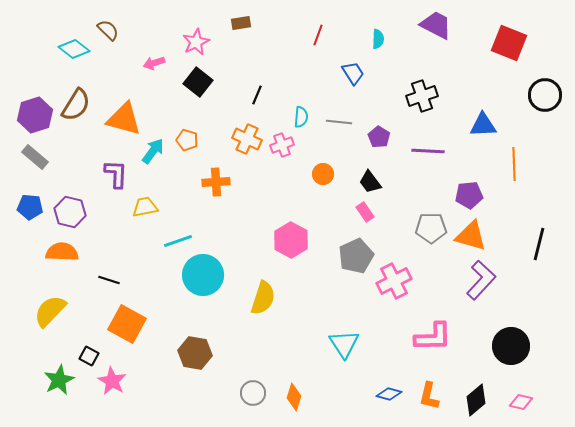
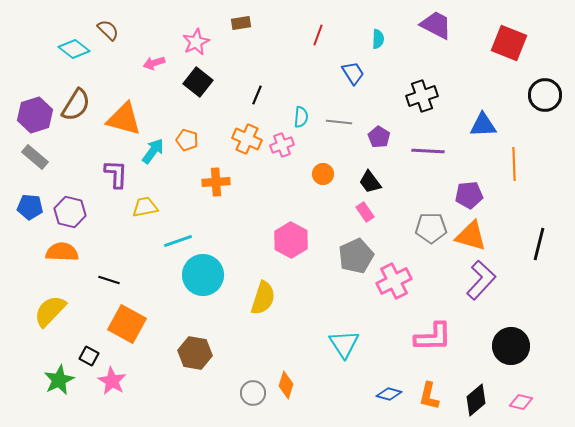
orange diamond at (294, 397): moved 8 px left, 12 px up
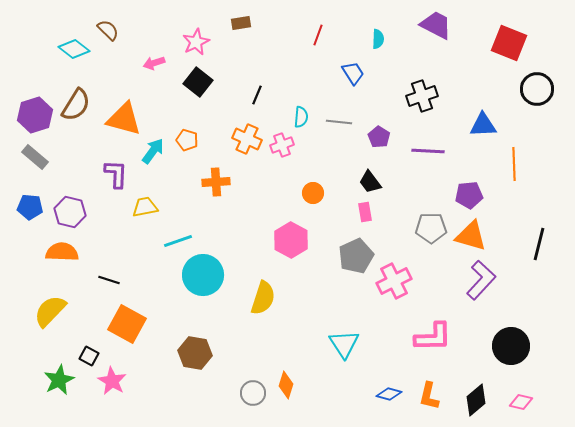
black circle at (545, 95): moved 8 px left, 6 px up
orange circle at (323, 174): moved 10 px left, 19 px down
pink rectangle at (365, 212): rotated 24 degrees clockwise
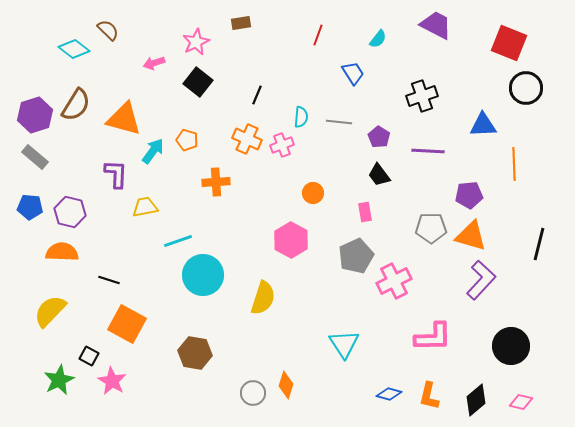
cyan semicircle at (378, 39): rotated 36 degrees clockwise
black circle at (537, 89): moved 11 px left, 1 px up
black trapezoid at (370, 182): moved 9 px right, 7 px up
